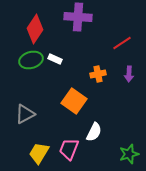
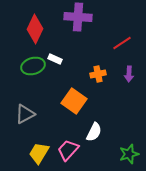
red diamond: rotated 8 degrees counterclockwise
green ellipse: moved 2 px right, 6 px down
pink trapezoid: moved 1 px left, 1 px down; rotated 20 degrees clockwise
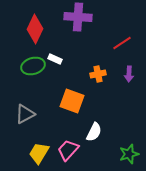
orange square: moved 2 px left; rotated 15 degrees counterclockwise
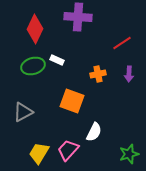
white rectangle: moved 2 px right, 1 px down
gray triangle: moved 2 px left, 2 px up
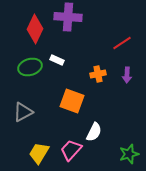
purple cross: moved 10 px left
green ellipse: moved 3 px left, 1 px down
purple arrow: moved 2 px left, 1 px down
pink trapezoid: moved 3 px right
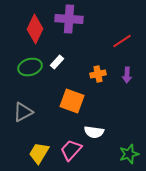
purple cross: moved 1 px right, 2 px down
red line: moved 2 px up
white rectangle: moved 2 px down; rotated 72 degrees counterclockwise
white semicircle: rotated 72 degrees clockwise
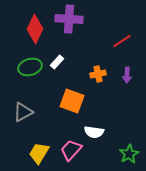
green star: rotated 12 degrees counterclockwise
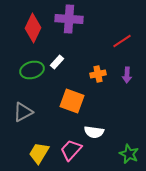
red diamond: moved 2 px left, 1 px up
green ellipse: moved 2 px right, 3 px down
green star: rotated 18 degrees counterclockwise
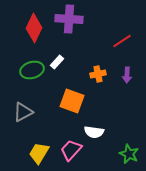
red diamond: moved 1 px right
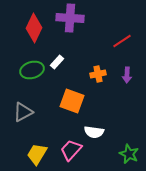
purple cross: moved 1 px right, 1 px up
yellow trapezoid: moved 2 px left, 1 px down
